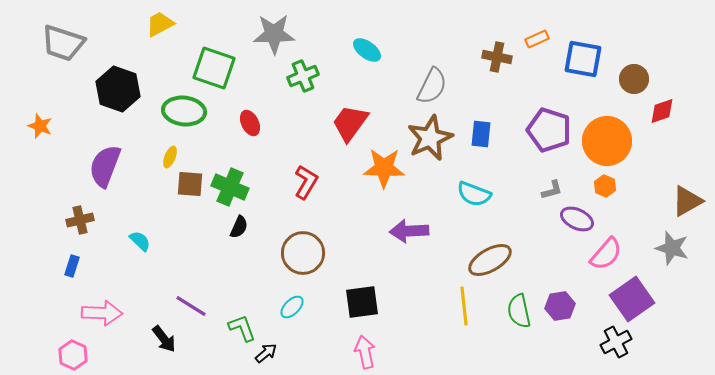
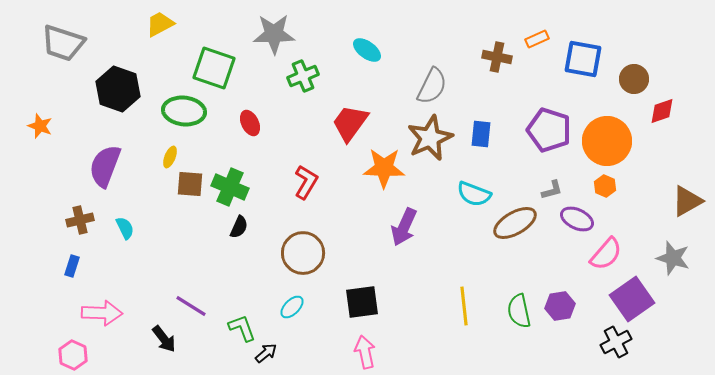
purple arrow at (409, 231): moved 5 px left, 4 px up; rotated 63 degrees counterclockwise
cyan semicircle at (140, 241): moved 15 px left, 13 px up; rotated 20 degrees clockwise
gray star at (672, 248): moved 1 px right, 10 px down
brown ellipse at (490, 260): moved 25 px right, 37 px up
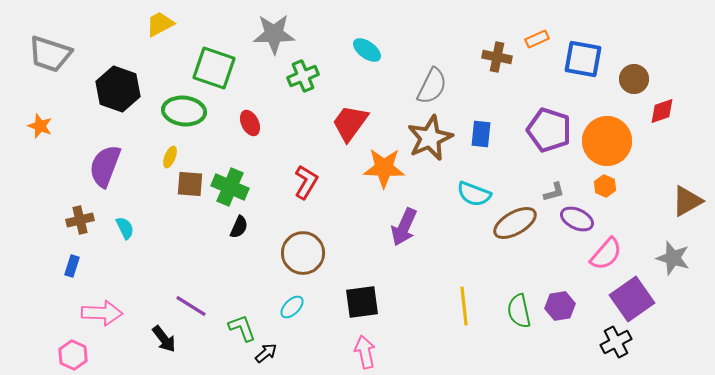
gray trapezoid at (63, 43): moved 13 px left, 11 px down
gray L-shape at (552, 190): moved 2 px right, 2 px down
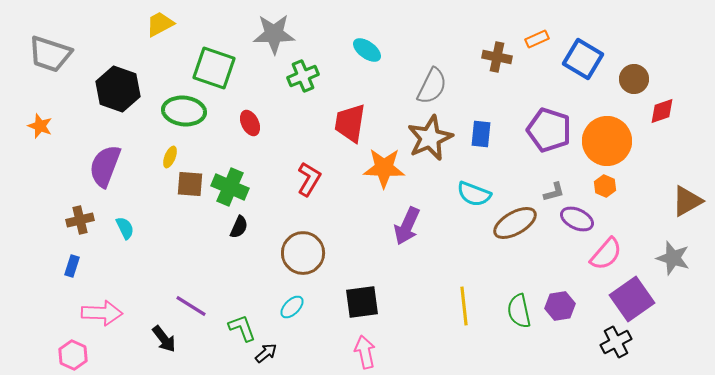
blue square at (583, 59): rotated 21 degrees clockwise
red trapezoid at (350, 123): rotated 27 degrees counterclockwise
red L-shape at (306, 182): moved 3 px right, 3 px up
purple arrow at (404, 227): moved 3 px right, 1 px up
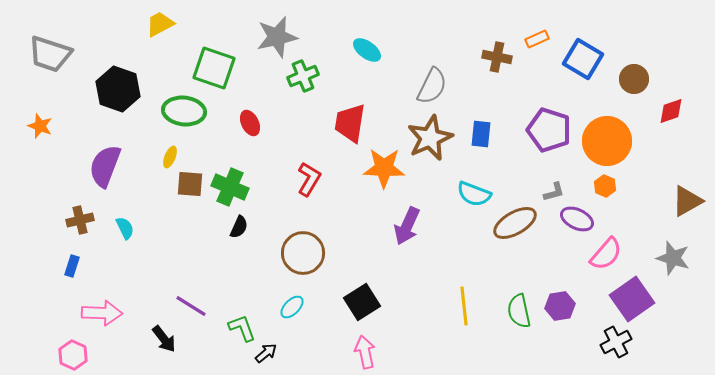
gray star at (274, 34): moved 3 px right, 3 px down; rotated 12 degrees counterclockwise
red diamond at (662, 111): moved 9 px right
black square at (362, 302): rotated 24 degrees counterclockwise
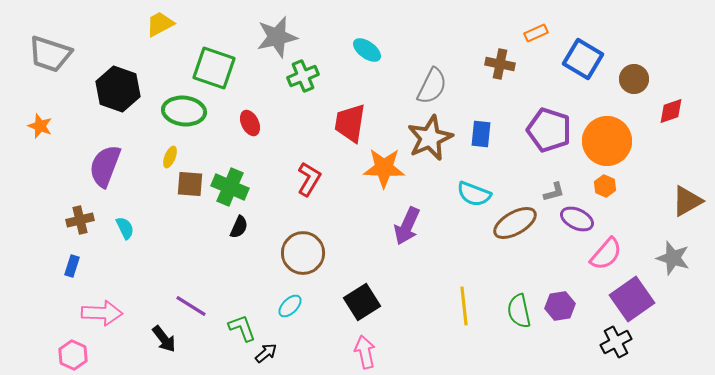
orange rectangle at (537, 39): moved 1 px left, 6 px up
brown cross at (497, 57): moved 3 px right, 7 px down
cyan ellipse at (292, 307): moved 2 px left, 1 px up
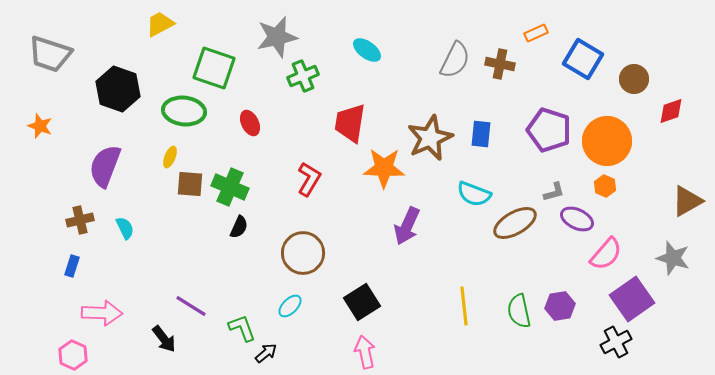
gray semicircle at (432, 86): moved 23 px right, 26 px up
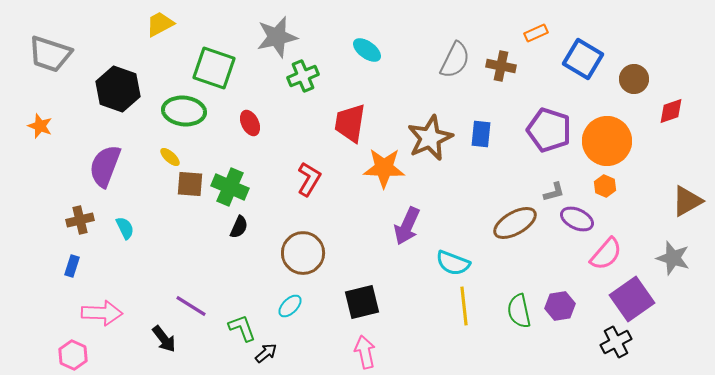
brown cross at (500, 64): moved 1 px right, 2 px down
yellow ellipse at (170, 157): rotated 70 degrees counterclockwise
cyan semicircle at (474, 194): moved 21 px left, 69 px down
black square at (362, 302): rotated 18 degrees clockwise
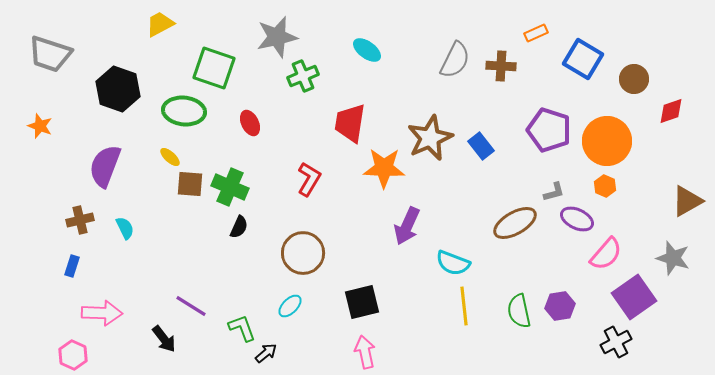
brown cross at (501, 66): rotated 8 degrees counterclockwise
blue rectangle at (481, 134): moved 12 px down; rotated 44 degrees counterclockwise
purple square at (632, 299): moved 2 px right, 2 px up
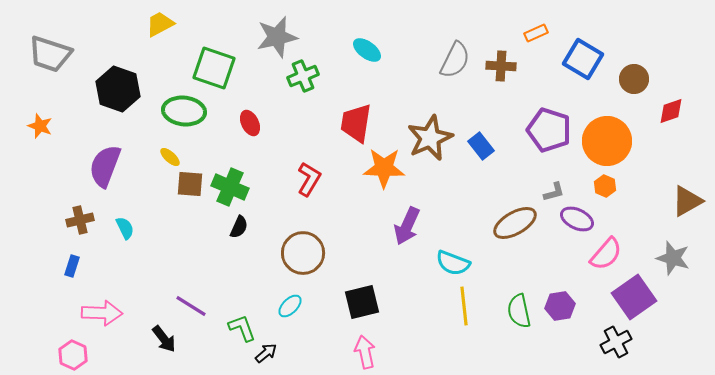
red trapezoid at (350, 123): moved 6 px right
